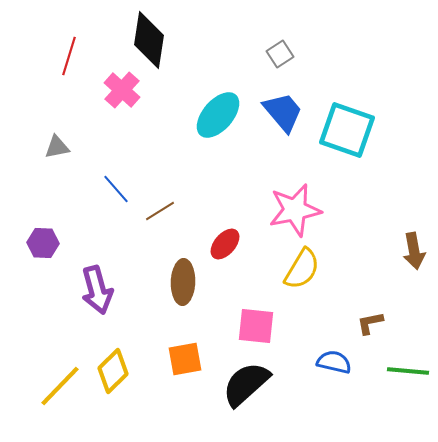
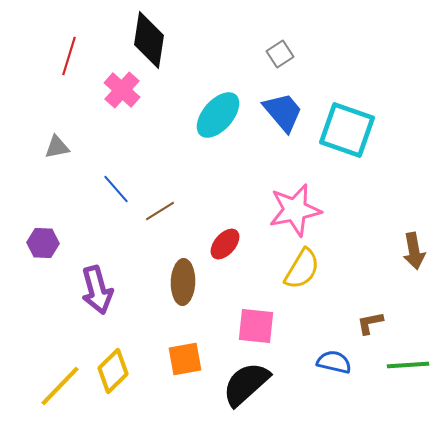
green line: moved 6 px up; rotated 9 degrees counterclockwise
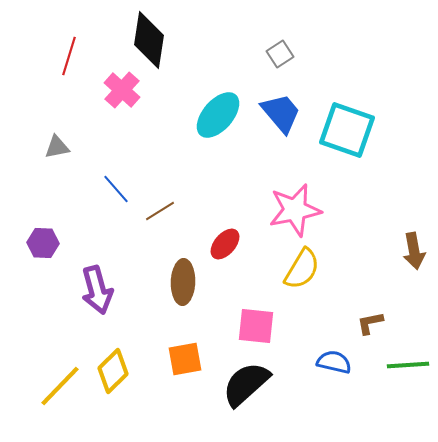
blue trapezoid: moved 2 px left, 1 px down
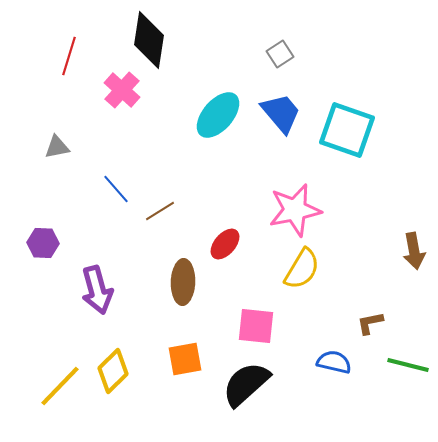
green line: rotated 18 degrees clockwise
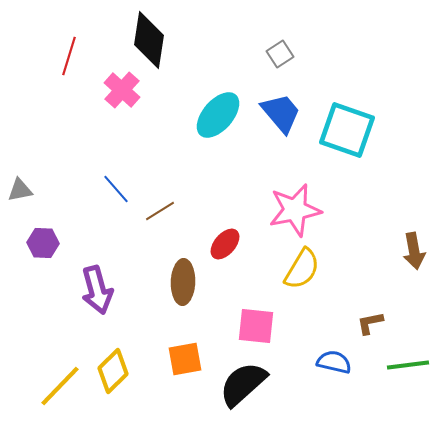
gray triangle: moved 37 px left, 43 px down
green line: rotated 21 degrees counterclockwise
black semicircle: moved 3 px left
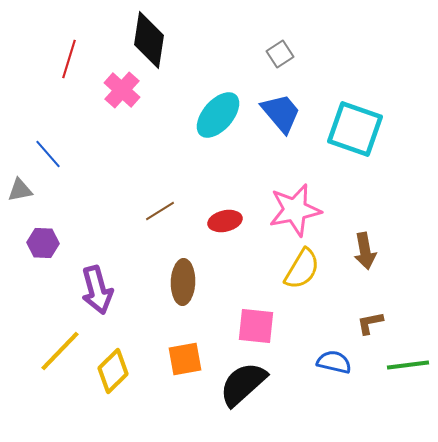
red line: moved 3 px down
cyan square: moved 8 px right, 1 px up
blue line: moved 68 px left, 35 px up
red ellipse: moved 23 px up; rotated 36 degrees clockwise
brown arrow: moved 49 px left
yellow line: moved 35 px up
